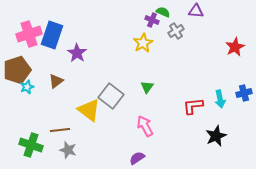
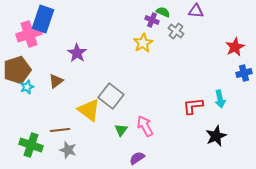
gray cross: rotated 21 degrees counterclockwise
blue rectangle: moved 9 px left, 16 px up
green triangle: moved 26 px left, 43 px down
blue cross: moved 20 px up
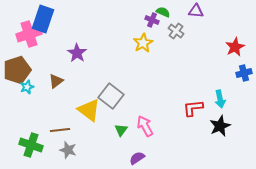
red L-shape: moved 2 px down
black star: moved 4 px right, 10 px up
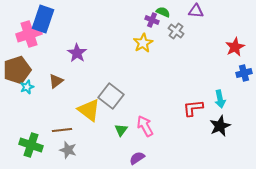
brown line: moved 2 px right
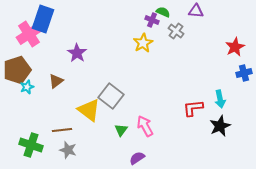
pink cross: rotated 15 degrees counterclockwise
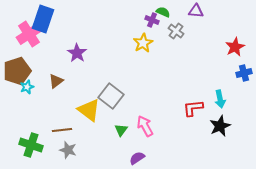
brown pentagon: moved 1 px down
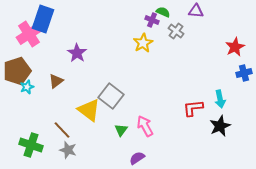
brown line: rotated 54 degrees clockwise
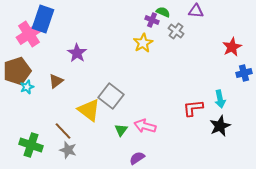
red star: moved 3 px left
pink arrow: rotated 45 degrees counterclockwise
brown line: moved 1 px right, 1 px down
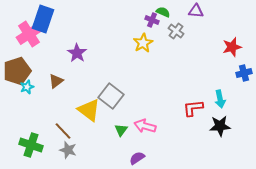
red star: rotated 12 degrees clockwise
black star: rotated 20 degrees clockwise
